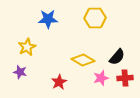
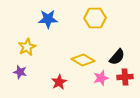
red cross: moved 1 px up
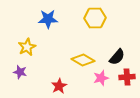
red cross: moved 2 px right
red star: moved 4 px down
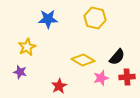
yellow hexagon: rotated 15 degrees clockwise
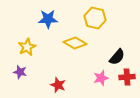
yellow diamond: moved 8 px left, 17 px up
red star: moved 1 px left, 1 px up; rotated 21 degrees counterclockwise
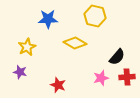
yellow hexagon: moved 2 px up
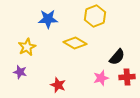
yellow hexagon: rotated 25 degrees clockwise
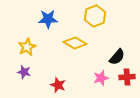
purple star: moved 4 px right
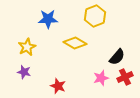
red cross: moved 2 px left; rotated 21 degrees counterclockwise
red star: moved 1 px down
